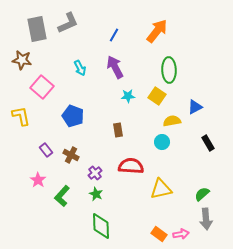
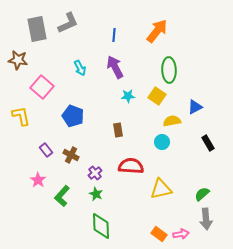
blue line: rotated 24 degrees counterclockwise
brown star: moved 4 px left
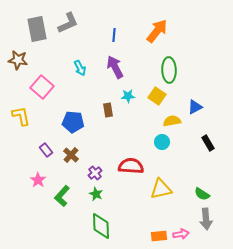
blue pentagon: moved 6 px down; rotated 15 degrees counterclockwise
brown rectangle: moved 10 px left, 20 px up
brown cross: rotated 14 degrees clockwise
green semicircle: rotated 105 degrees counterclockwise
orange rectangle: moved 2 px down; rotated 42 degrees counterclockwise
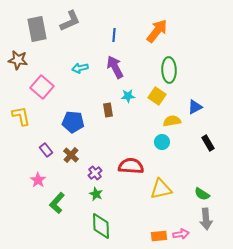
gray L-shape: moved 2 px right, 2 px up
cyan arrow: rotated 105 degrees clockwise
green L-shape: moved 5 px left, 7 px down
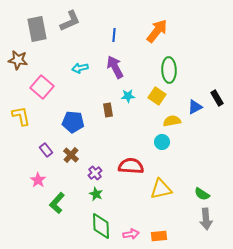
black rectangle: moved 9 px right, 45 px up
pink arrow: moved 50 px left
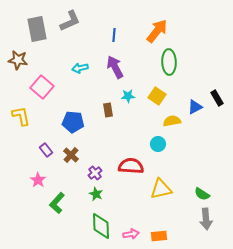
green ellipse: moved 8 px up
cyan circle: moved 4 px left, 2 px down
